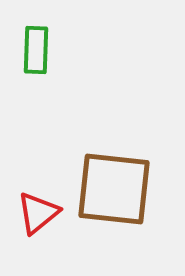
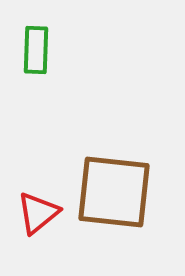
brown square: moved 3 px down
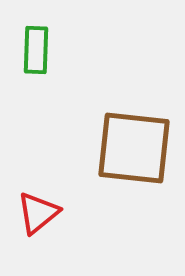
brown square: moved 20 px right, 44 px up
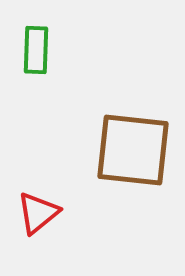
brown square: moved 1 px left, 2 px down
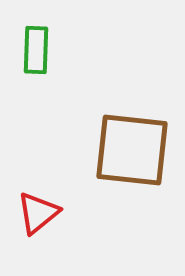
brown square: moved 1 px left
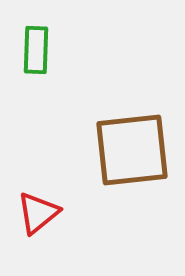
brown square: rotated 12 degrees counterclockwise
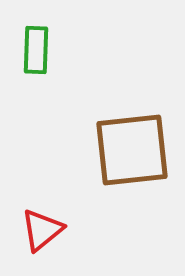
red triangle: moved 4 px right, 17 px down
